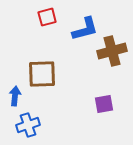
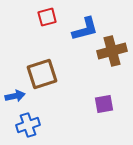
brown square: rotated 16 degrees counterclockwise
blue arrow: rotated 72 degrees clockwise
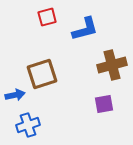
brown cross: moved 14 px down
blue arrow: moved 1 px up
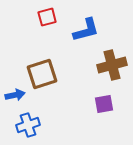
blue L-shape: moved 1 px right, 1 px down
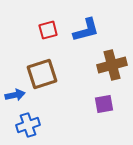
red square: moved 1 px right, 13 px down
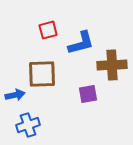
blue L-shape: moved 5 px left, 13 px down
brown cross: rotated 12 degrees clockwise
brown square: rotated 16 degrees clockwise
purple square: moved 16 px left, 10 px up
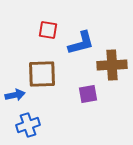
red square: rotated 24 degrees clockwise
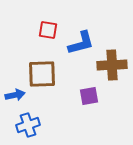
purple square: moved 1 px right, 2 px down
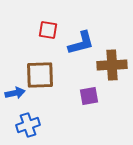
brown square: moved 2 px left, 1 px down
blue arrow: moved 2 px up
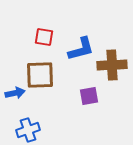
red square: moved 4 px left, 7 px down
blue L-shape: moved 6 px down
blue cross: moved 5 px down
